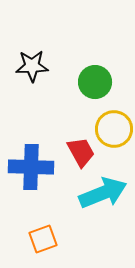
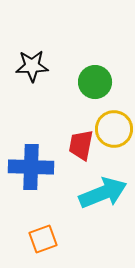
red trapezoid: moved 7 px up; rotated 140 degrees counterclockwise
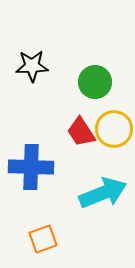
red trapezoid: moved 13 px up; rotated 44 degrees counterclockwise
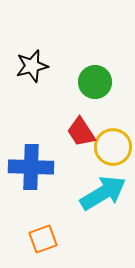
black star: rotated 12 degrees counterclockwise
yellow circle: moved 1 px left, 18 px down
cyan arrow: rotated 9 degrees counterclockwise
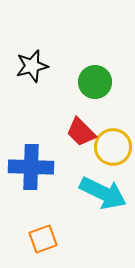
red trapezoid: rotated 12 degrees counterclockwise
cyan arrow: rotated 57 degrees clockwise
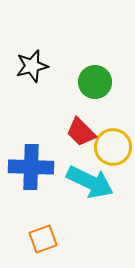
cyan arrow: moved 13 px left, 11 px up
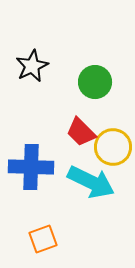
black star: rotated 12 degrees counterclockwise
cyan arrow: moved 1 px right
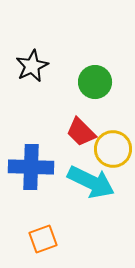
yellow circle: moved 2 px down
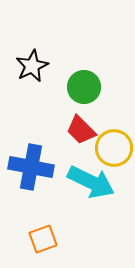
green circle: moved 11 px left, 5 px down
red trapezoid: moved 2 px up
yellow circle: moved 1 px right, 1 px up
blue cross: rotated 9 degrees clockwise
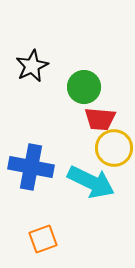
red trapezoid: moved 19 px right, 11 px up; rotated 40 degrees counterclockwise
